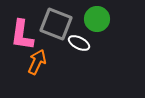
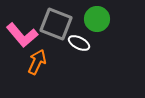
pink L-shape: rotated 48 degrees counterclockwise
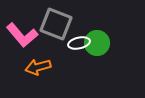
green circle: moved 24 px down
white ellipse: rotated 40 degrees counterclockwise
orange arrow: moved 1 px right, 5 px down; rotated 130 degrees counterclockwise
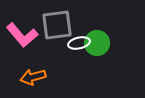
gray square: moved 1 px right, 1 px down; rotated 28 degrees counterclockwise
orange arrow: moved 5 px left, 10 px down
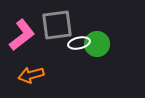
pink L-shape: rotated 88 degrees counterclockwise
green circle: moved 1 px down
orange arrow: moved 2 px left, 2 px up
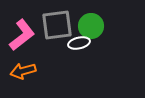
green circle: moved 6 px left, 18 px up
orange arrow: moved 8 px left, 4 px up
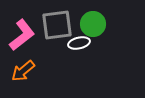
green circle: moved 2 px right, 2 px up
orange arrow: rotated 25 degrees counterclockwise
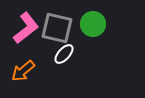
gray square: moved 3 px down; rotated 20 degrees clockwise
pink L-shape: moved 4 px right, 7 px up
white ellipse: moved 15 px left, 11 px down; rotated 35 degrees counterclockwise
